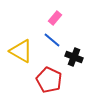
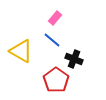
black cross: moved 2 px down
red pentagon: moved 7 px right; rotated 10 degrees clockwise
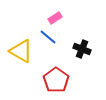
pink rectangle: rotated 16 degrees clockwise
blue line: moved 4 px left, 3 px up
black cross: moved 8 px right, 10 px up
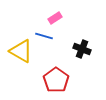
blue line: moved 4 px left, 1 px up; rotated 24 degrees counterclockwise
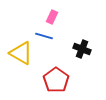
pink rectangle: moved 3 px left, 1 px up; rotated 32 degrees counterclockwise
yellow triangle: moved 2 px down
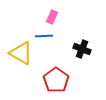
blue line: rotated 18 degrees counterclockwise
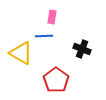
pink rectangle: rotated 16 degrees counterclockwise
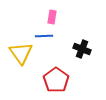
yellow triangle: rotated 25 degrees clockwise
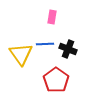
blue line: moved 1 px right, 8 px down
black cross: moved 14 px left
yellow triangle: moved 1 px down
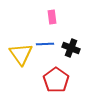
pink rectangle: rotated 16 degrees counterclockwise
black cross: moved 3 px right, 1 px up
